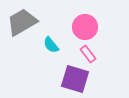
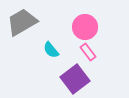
cyan semicircle: moved 5 px down
pink rectangle: moved 2 px up
purple square: rotated 36 degrees clockwise
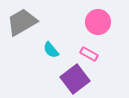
pink circle: moved 13 px right, 5 px up
pink rectangle: moved 1 px right, 2 px down; rotated 24 degrees counterclockwise
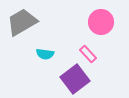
pink circle: moved 3 px right
cyan semicircle: moved 6 px left, 4 px down; rotated 42 degrees counterclockwise
pink rectangle: moved 1 px left; rotated 18 degrees clockwise
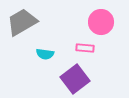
pink rectangle: moved 3 px left, 6 px up; rotated 42 degrees counterclockwise
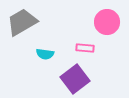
pink circle: moved 6 px right
